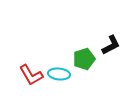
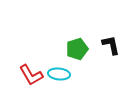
black L-shape: rotated 75 degrees counterclockwise
green pentagon: moved 7 px left, 10 px up
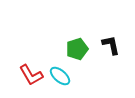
cyan ellipse: moved 1 px right, 2 px down; rotated 35 degrees clockwise
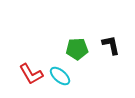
green pentagon: rotated 15 degrees clockwise
red L-shape: moved 1 px up
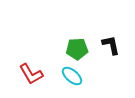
cyan ellipse: moved 12 px right
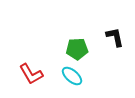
black L-shape: moved 4 px right, 8 px up
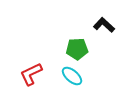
black L-shape: moved 11 px left, 12 px up; rotated 35 degrees counterclockwise
red L-shape: rotated 95 degrees clockwise
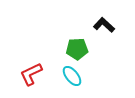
cyan ellipse: rotated 10 degrees clockwise
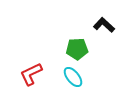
cyan ellipse: moved 1 px right, 1 px down
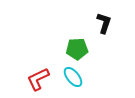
black L-shape: moved 2 px up; rotated 65 degrees clockwise
red L-shape: moved 7 px right, 5 px down
